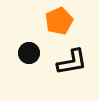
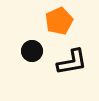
black circle: moved 3 px right, 2 px up
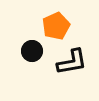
orange pentagon: moved 3 px left, 5 px down
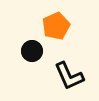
black L-shape: moved 3 px left, 14 px down; rotated 76 degrees clockwise
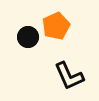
black circle: moved 4 px left, 14 px up
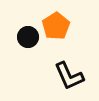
orange pentagon: rotated 8 degrees counterclockwise
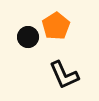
black L-shape: moved 5 px left, 1 px up
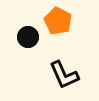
orange pentagon: moved 2 px right, 5 px up; rotated 12 degrees counterclockwise
